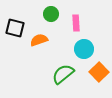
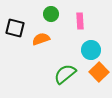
pink rectangle: moved 4 px right, 2 px up
orange semicircle: moved 2 px right, 1 px up
cyan circle: moved 7 px right, 1 px down
green semicircle: moved 2 px right
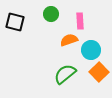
black square: moved 6 px up
orange semicircle: moved 28 px right, 1 px down
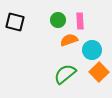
green circle: moved 7 px right, 6 px down
cyan circle: moved 1 px right
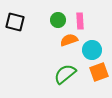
orange square: rotated 24 degrees clockwise
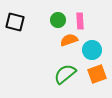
orange square: moved 2 px left, 2 px down
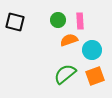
orange square: moved 2 px left, 2 px down
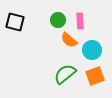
orange semicircle: rotated 120 degrees counterclockwise
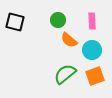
pink rectangle: moved 12 px right
